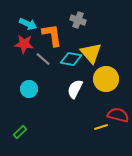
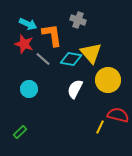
red star: rotated 12 degrees clockwise
yellow circle: moved 2 px right, 1 px down
yellow line: moved 1 px left; rotated 48 degrees counterclockwise
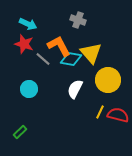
orange L-shape: moved 7 px right, 11 px down; rotated 20 degrees counterclockwise
yellow line: moved 15 px up
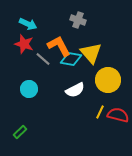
white semicircle: moved 1 px down; rotated 144 degrees counterclockwise
